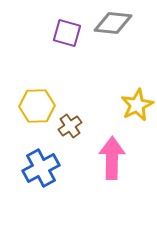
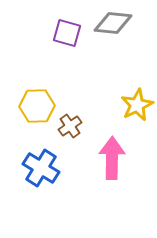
blue cross: rotated 30 degrees counterclockwise
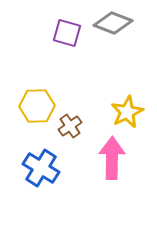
gray diamond: rotated 15 degrees clockwise
yellow star: moved 10 px left, 7 px down
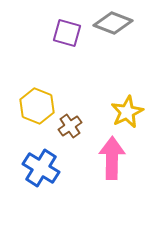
yellow hexagon: rotated 24 degrees clockwise
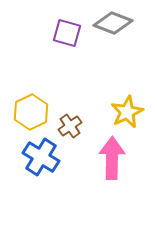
yellow hexagon: moved 6 px left, 6 px down; rotated 12 degrees clockwise
blue cross: moved 11 px up
